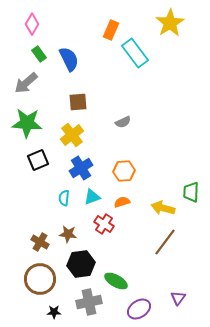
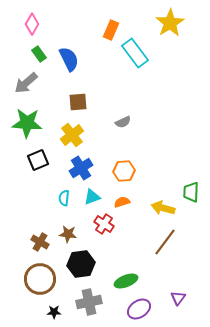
green ellipse: moved 10 px right; rotated 50 degrees counterclockwise
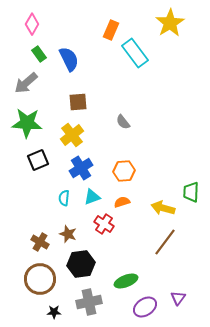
gray semicircle: rotated 77 degrees clockwise
brown star: rotated 12 degrees clockwise
purple ellipse: moved 6 px right, 2 px up
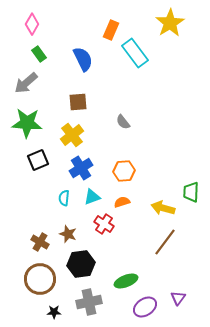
blue semicircle: moved 14 px right
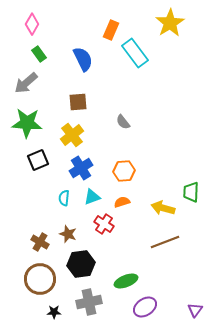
brown line: rotated 32 degrees clockwise
purple triangle: moved 17 px right, 12 px down
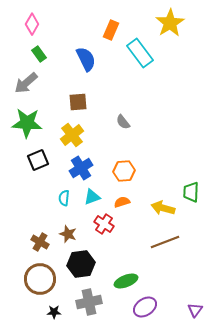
cyan rectangle: moved 5 px right
blue semicircle: moved 3 px right
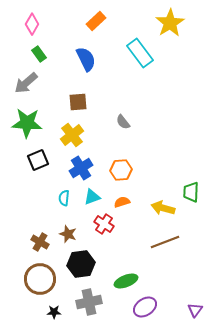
orange rectangle: moved 15 px left, 9 px up; rotated 24 degrees clockwise
orange hexagon: moved 3 px left, 1 px up
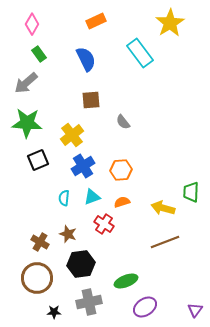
orange rectangle: rotated 18 degrees clockwise
brown square: moved 13 px right, 2 px up
blue cross: moved 2 px right, 2 px up
brown circle: moved 3 px left, 1 px up
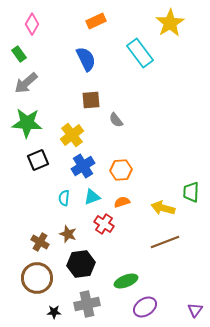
green rectangle: moved 20 px left
gray semicircle: moved 7 px left, 2 px up
gray cross: moved 2 px left, 2 px down
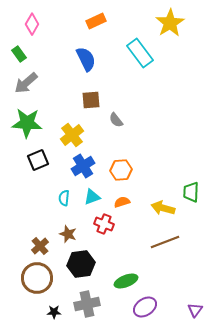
red cross: rotated 12 degrees counterclockwise
brown cross: moved 4 px down; rotated 18 degrees clockwise
